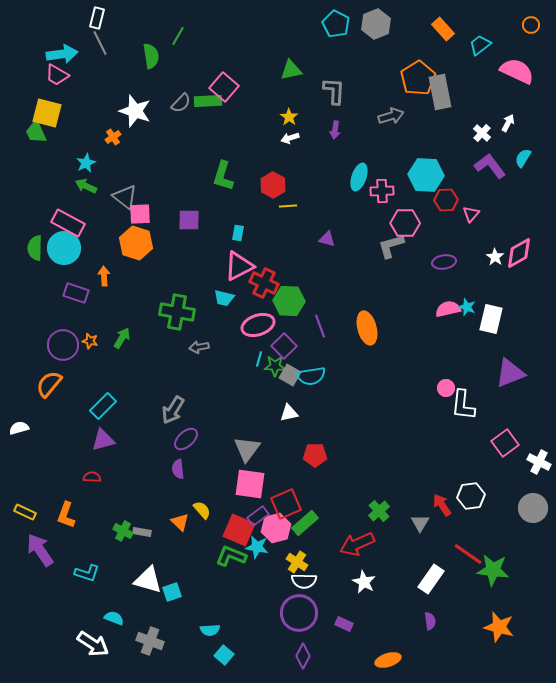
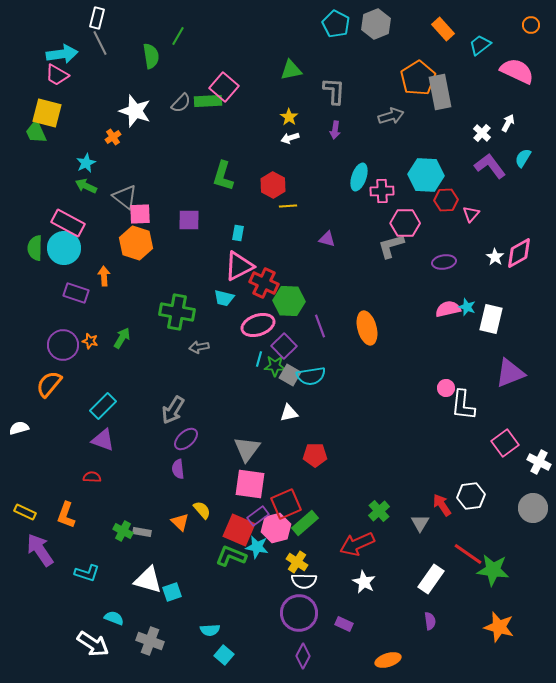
purple triangle at (103, 440): rotated 35 degrees clockwise
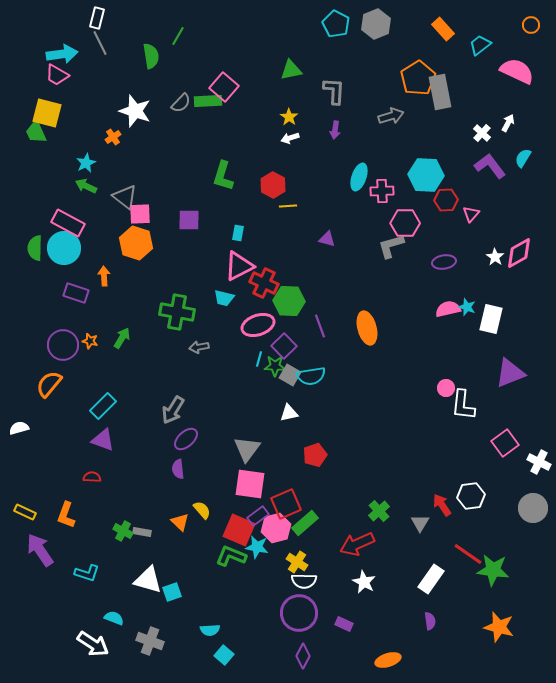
red pentagon at (315, 455): rotated 20 degrees counterclockwise
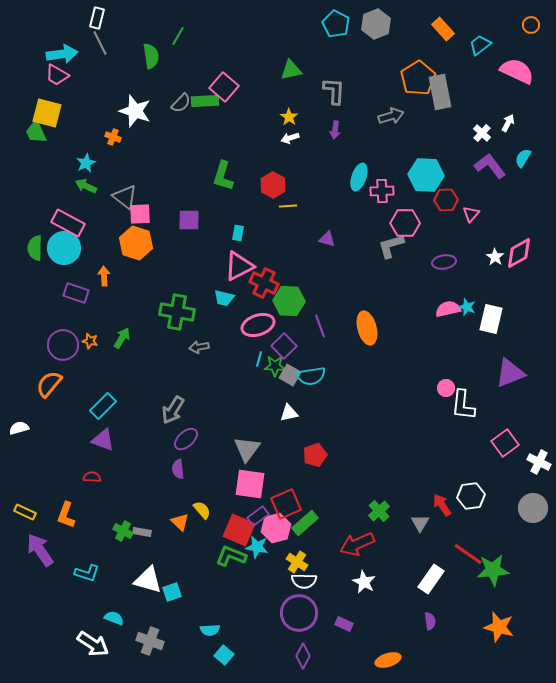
green rectangle at (208, 101): moved 3 px left
orange cross at (113, 137): rotated 35 degrees counterclockwise
green star at (493, 570): rotated 12 degrees counterclockwise
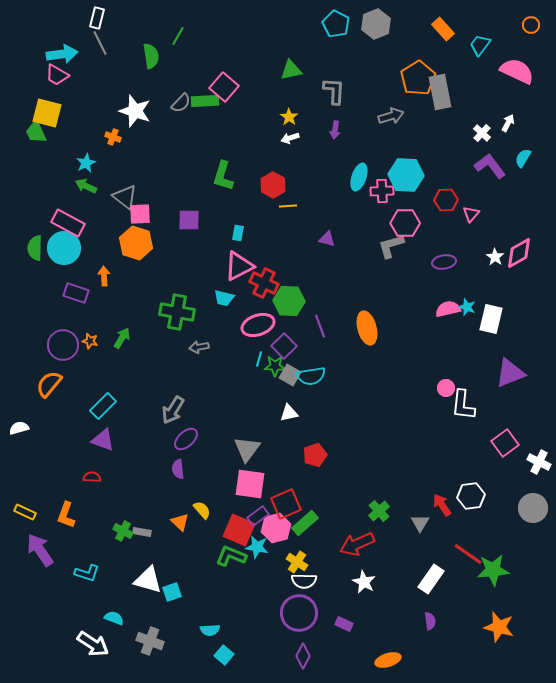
cyan trapezoid at (480, 45): rotated 15 degrees counterclockwise
cyan hexagon at (426, 175): moved 20 px left
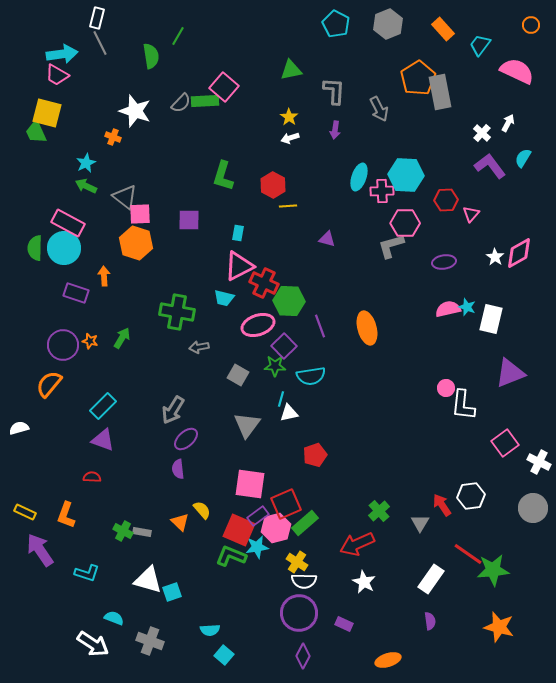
gray hexagon at (376, 24): moved 12 px right
gray arrow at (391, 116): moved 12 px left, 7 px up; rotated 80 degrees clockwise
cyan line at (259, 359): moved 22 px right, 40 px down
gray square at (290, 375): moved 52 px left
gray triangle at (247, 449): moved 24 px up
cyan star at (257, 547): rotated 20 degrees counterclockwise
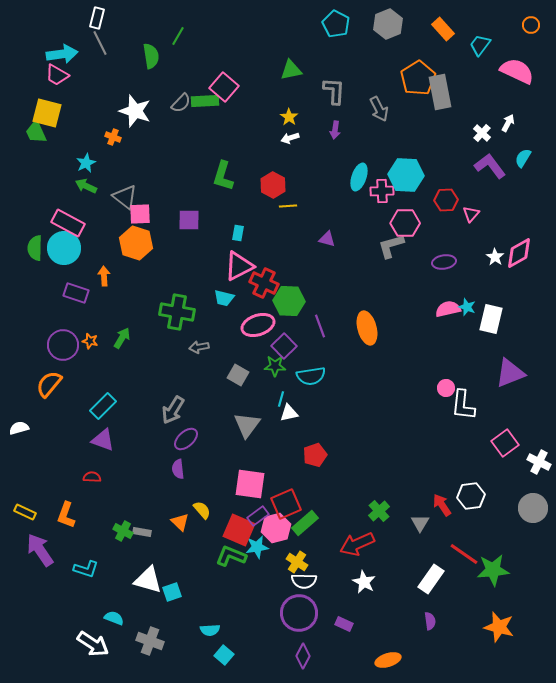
red line at (468, 554): moved 4 px left
cyan L-shape at (87, 573): moved 1 px left, 4 px up
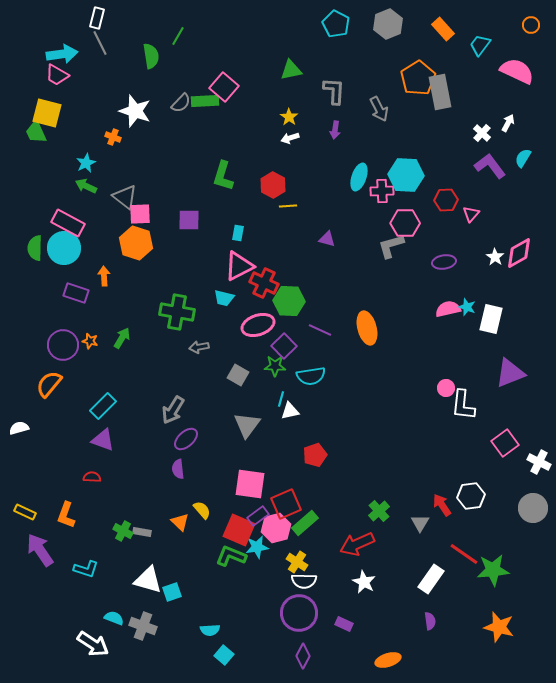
purple line at (320, 326): moved 4 px down; rotated 45 degrees counterclockwise
white triangle at (289, 413): moved 1 px right, 2 px up
gray cross at (150, 641): moved 7 px left, 15 px up
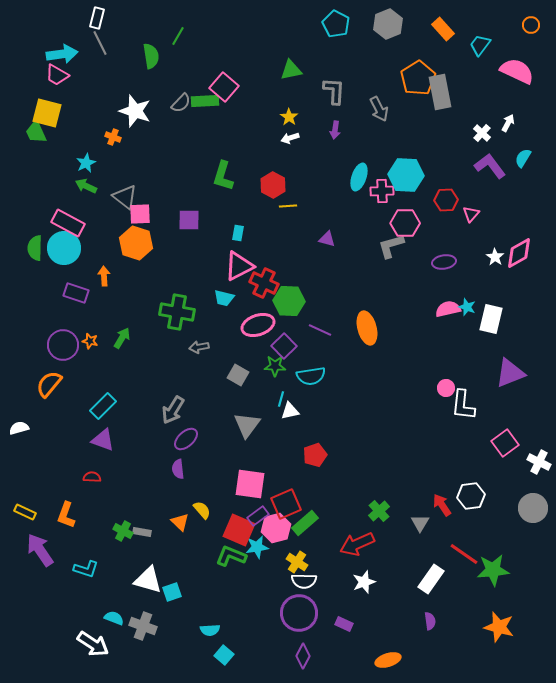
white star at (364, 582): rotated 25 degrees clockwise
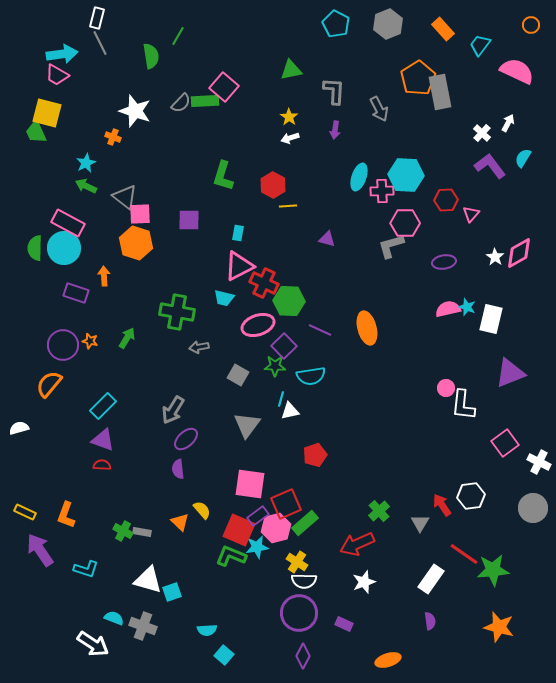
green arrow at (122, 338): moved 5 px right
red semicircle at (92, 477): moved 10 px right, 12 px up
cyan semicircle at (210, 630): moved 3 px left
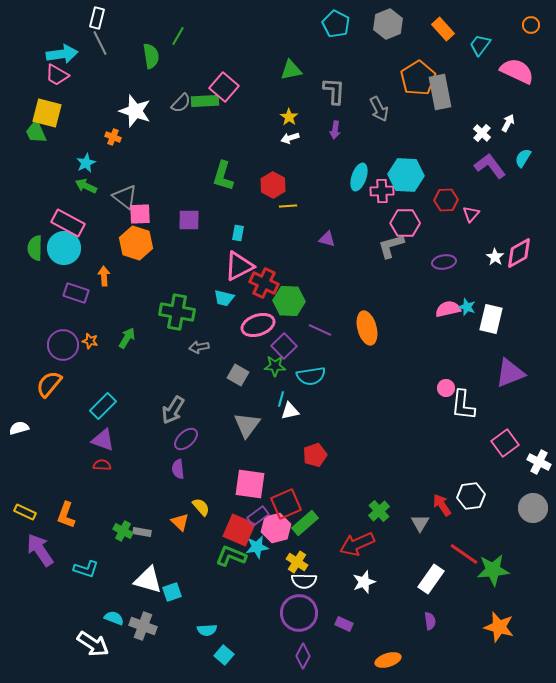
yellow semicircle at (202, 510): moved 1 px left, 3 px up
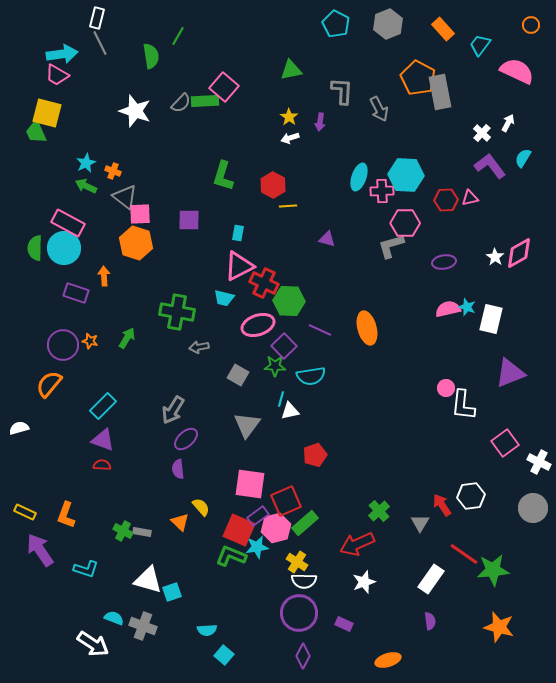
orange pentagon at (418, 78): rotated 12 degrees counterclockwise
gray L-shape at (334, 91): moved 8 px right
purple arrow at (335, 130): moved 15 px left, 8 px up
orange cross at (113, 137): moved 34 px down
pink triangle at (471, 214): moved 1 px left, 16 px up; rotated 36 degrees clockwise
red square at (286, 504): moved 3 px up
